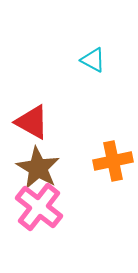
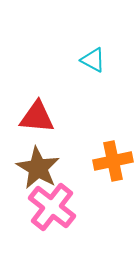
red triangle: moved 5 px right, 5 px up; rotated 24 degrees counterclockwise
pink cross: moved 13 px right
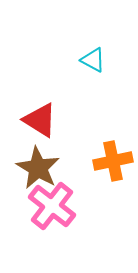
red triangle: moved 3 px right, 3 px down; rotated 27 degrees clockwise
pink cross: moved 1 px up
